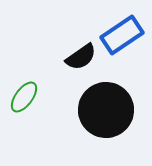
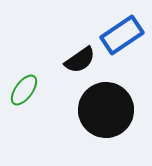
black semicircle: moved 1 px left, 3 px down
green ellipse: moved 7 px up
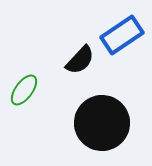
black semicircle: rotated 12 degrees counterclockwise
black circle: moved 4 px left, 13 px down
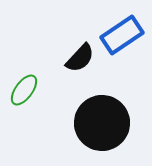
black semicircle: moved 2 px up
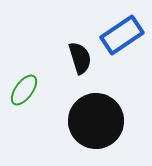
black semicircle: rotated 60 degrees counterclockwise
black circle: moved 6 px left, 2 px up
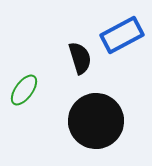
blue rectangle: rotated 6 degrees clockwise
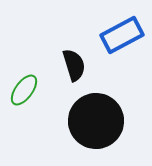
black semicircle: moved 6 px left, 7 px down
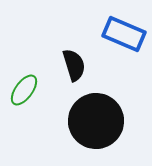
blue rectangle: moved 2 px right, 1 px up; rotated 51 degrees clockwise
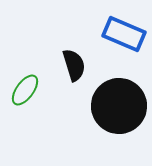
green ellipse: moved 1 px right
black circle: moved 23 px right, 15 px up
